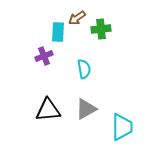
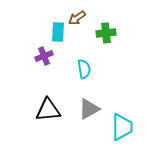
green cross: moved 5 px right, 4 px down
gray triangle: moved 3 px right
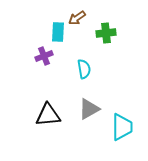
black triangle: moved 5 px down
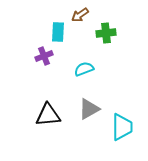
brown arrow: moved 3 px right, 3 px up
cyan semicircle: rotated 102 degrees counterclockwise
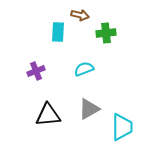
brown arrow: rotated 132 degrees counterclockwise
purple cross: moved 8 px left, 15 px down
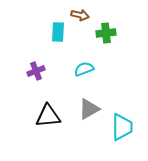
black triangle: moved 1 px down
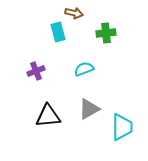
brown arrow: moved 6 px left, 2 px up
cyan rectangle: rotated 18 degrees counterclockwise
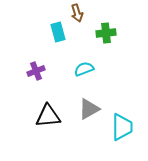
brown arrow: moved 3 px right; rotated 60 degrees clockwise
